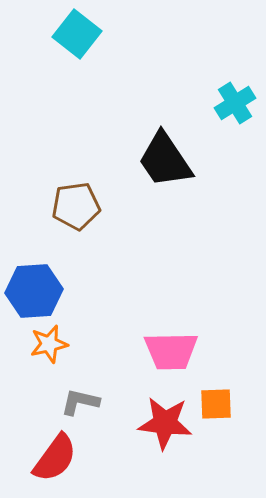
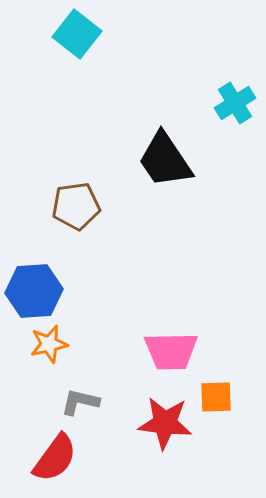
orange square: moved 7 px up
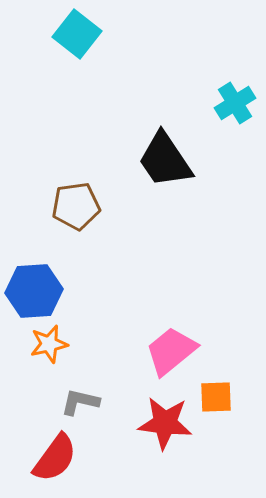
pink trapezoid: rotated 142 degrees clockwise
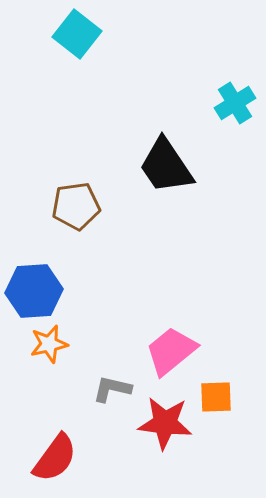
black trapezoid: moved 1 px right, 6 px down
gray L-shape: moved 32 px right, 13 px up
